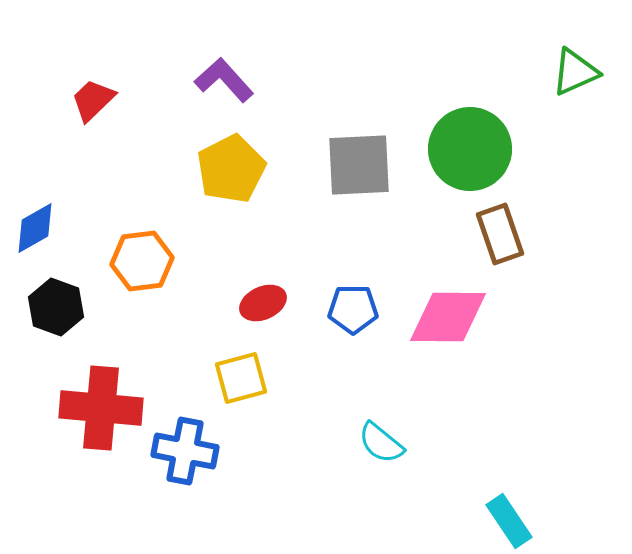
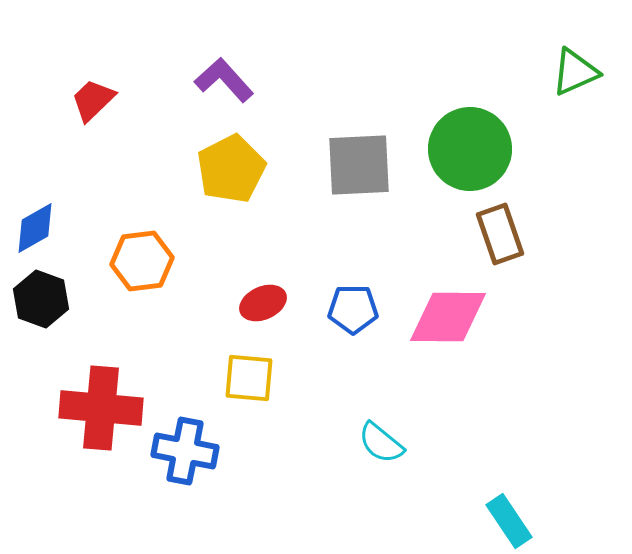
black hexagon: moved 15 px left, 8 px up
yellow square: moved 8 px right; rotated 20 degrees clockwise
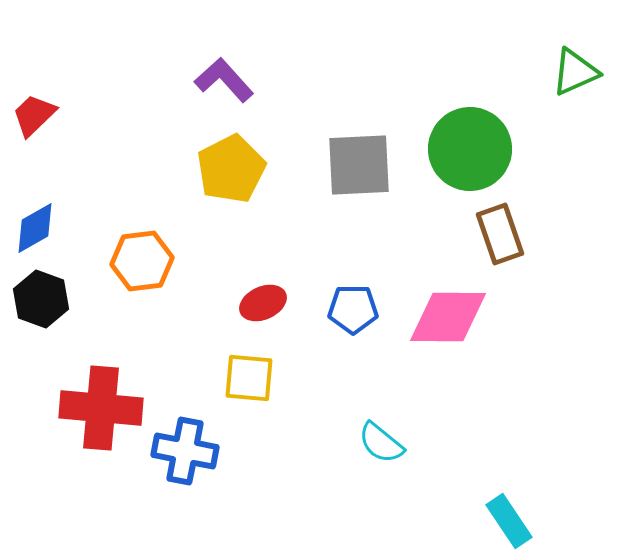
red trapezoid: moved 59 px left, 15 px down
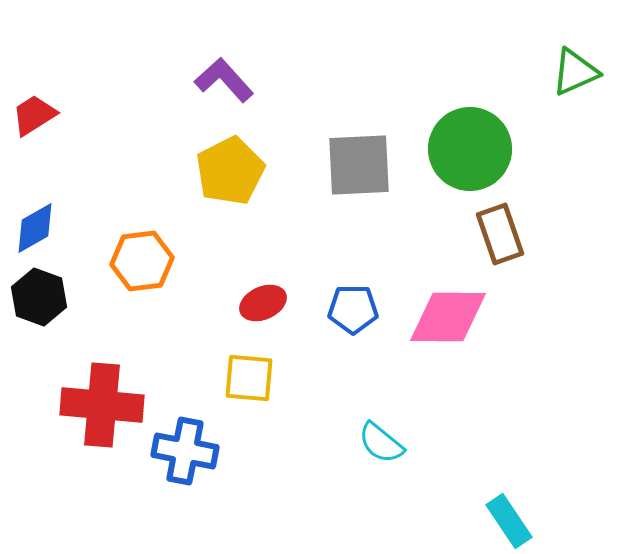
red trapezoid: rotated 12 degrees clockwise
yellow pentagon: moved 1 px left, 2 px down
black hexagon: moved 2 px left, 2 px up
red cross: moved 1 px right, 3 px up
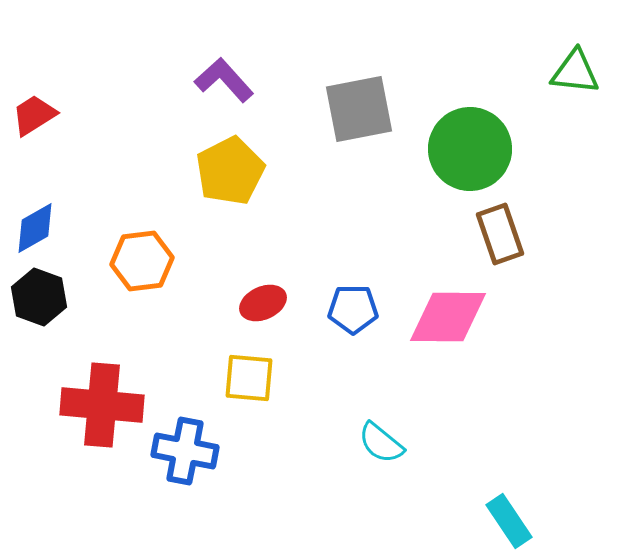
green triangle: rotated 30 degrees clockwise
gray square: moved 56 px up; rotated 8 degrees counterclockwise
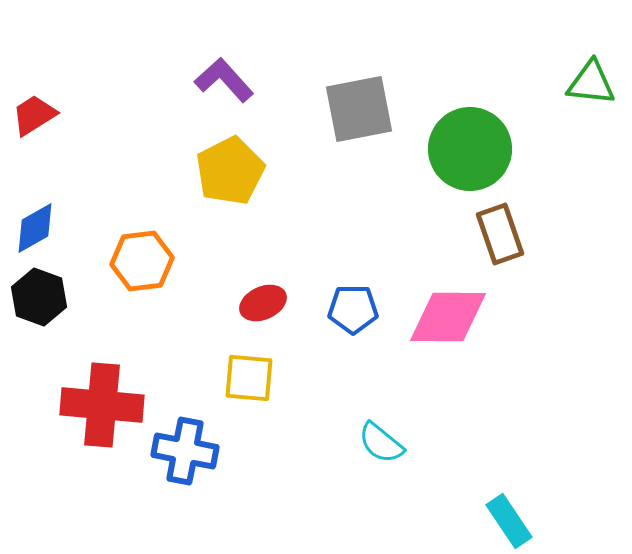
green triangle: moved 16 px right, 11 px down
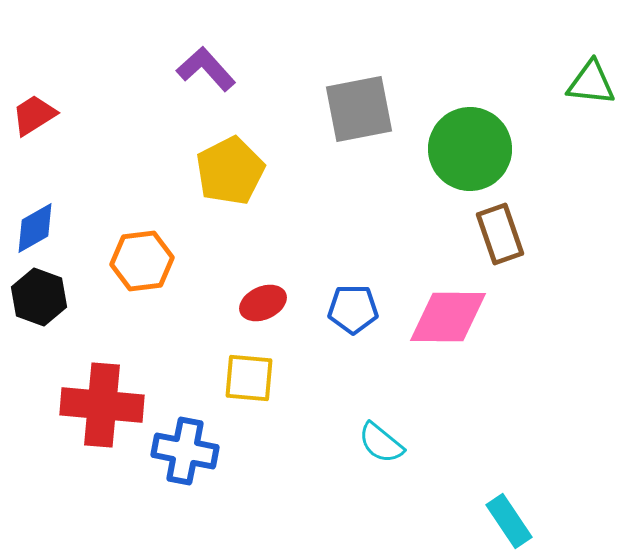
purple L-shape: moved 18 px left, 11 px up
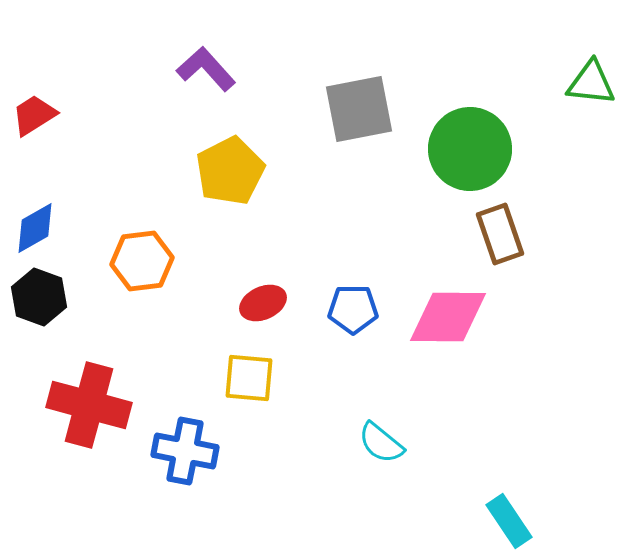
red cross: moved 13 px left; rotated 10 degrees clockwise
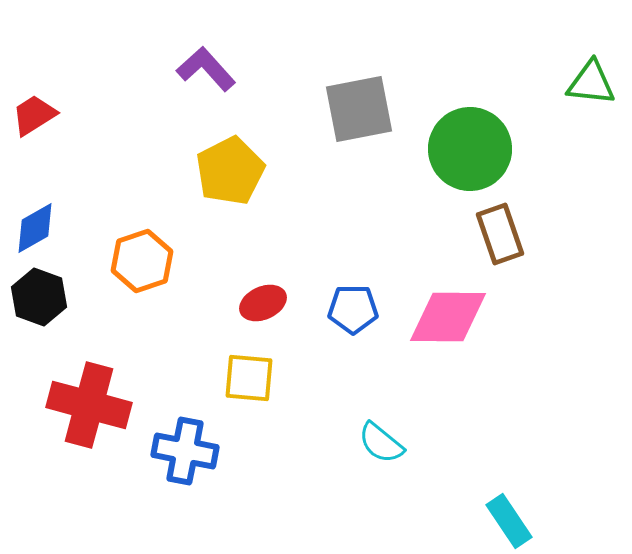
orange hexagon: rotated 12 degrees counterclockwise
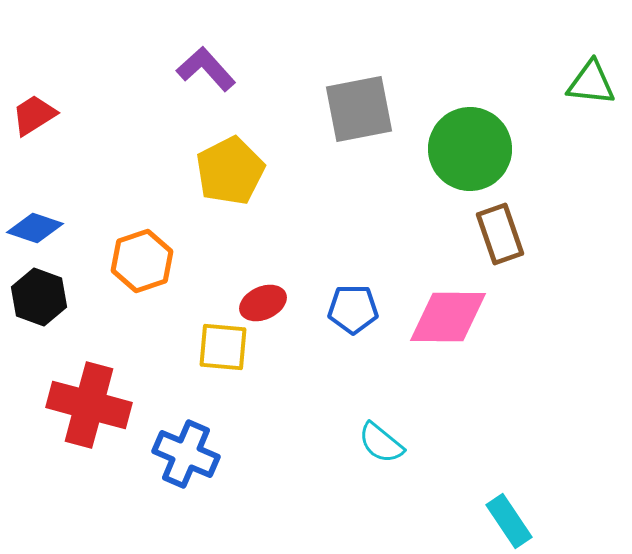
blue diamond: rotated 48 degrees clockwise
yellow square: moved 26 px left, 31 px up
blue cross: moved 1 px right, 3 px down; rotated 12 degrees clockwise
